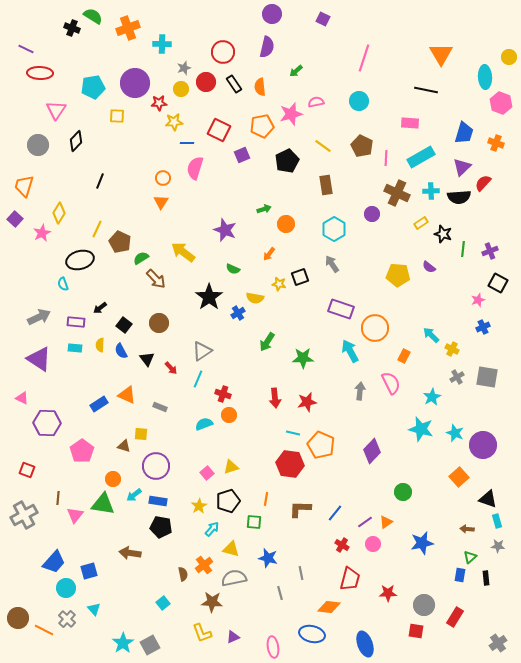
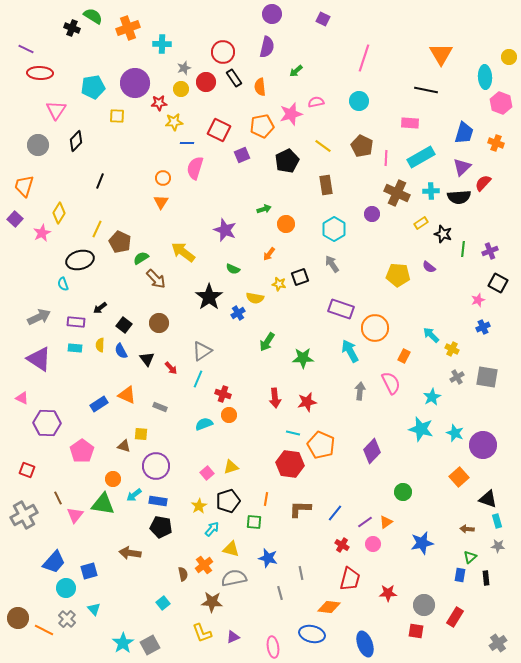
black rectangle at (234, 84): moved 6 px up
brown line at (58, 498): rotated 32 degrees counterclockwise
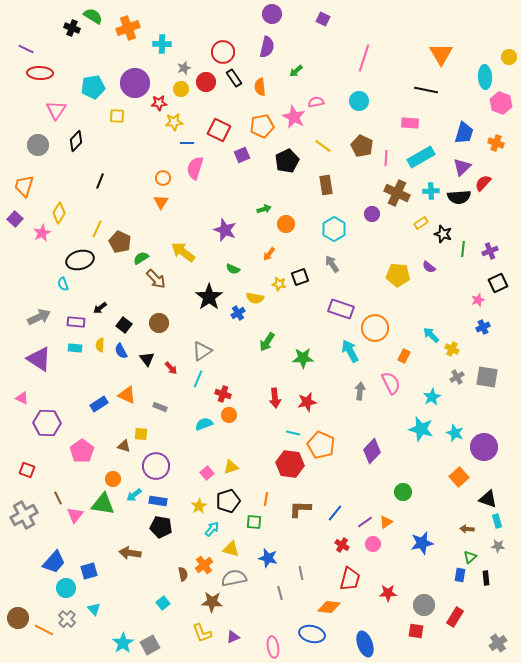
pink star at (291, 114): moved 3 px right, 3 px down; rotated 30 degrees counterclockwise
black square at (498, 283): rotated 36 degrees clockwise
purple circle at (483, 445): moved 1 px right, 2 px down
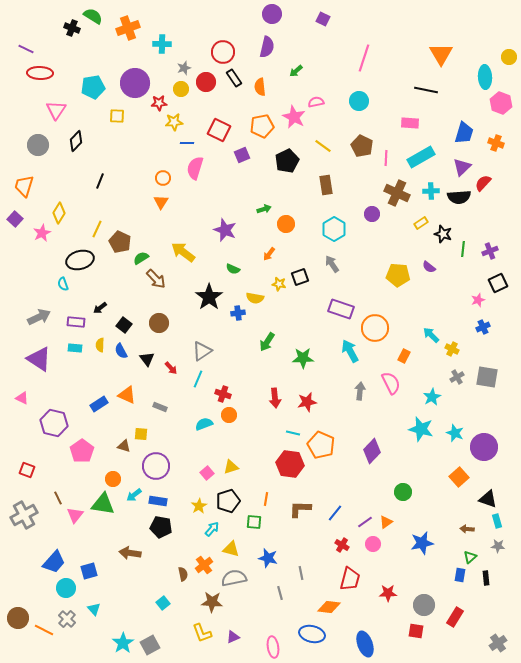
blue cross at (238, 313): rotated 24 degrees clockwise
purple hexagon at (47, 423): moved 7 px right; rotated 12 degrees clockwise
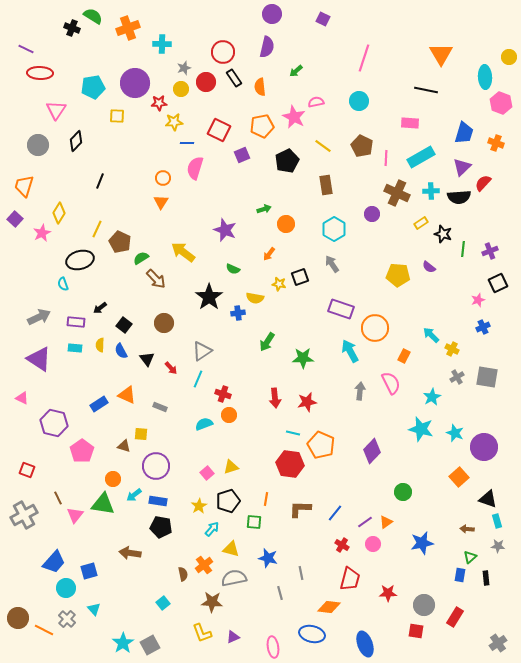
brown circle at (159, 323): moved 5 px right
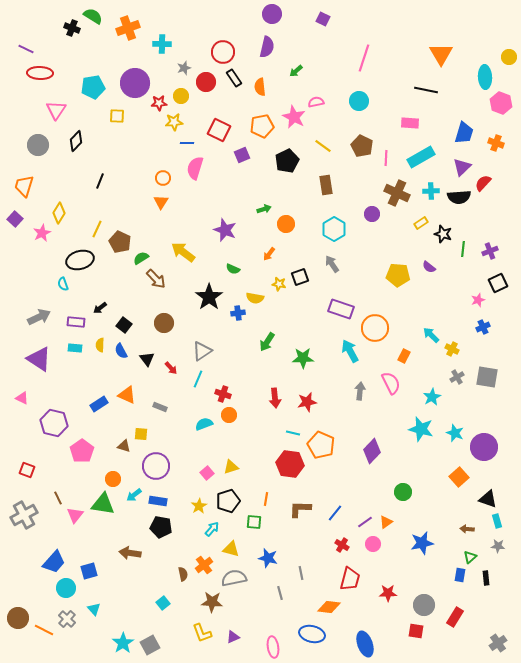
yellow circle at (181, 89): moved 7 px down
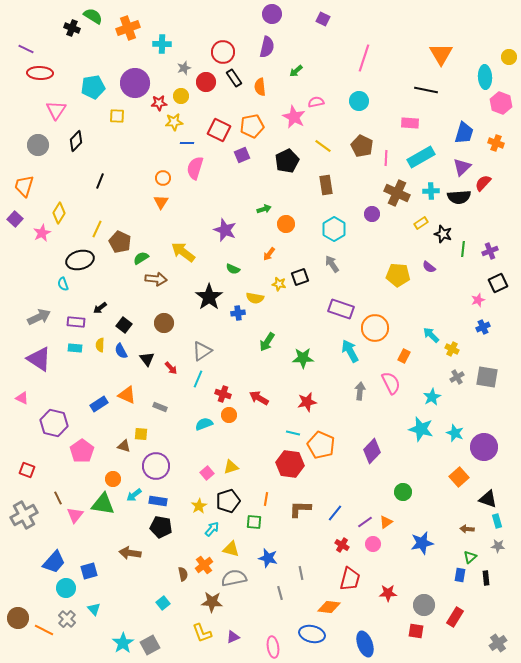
orange pentagon at (262, 126): moved 10 px left
brown arrow at (156, 279): rotated 40 degrees counterclockwise
red arrow at (275, 398): moved 16 px left; rotated 126 degrees clockwise
